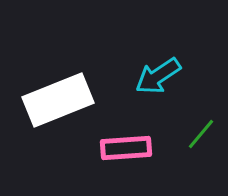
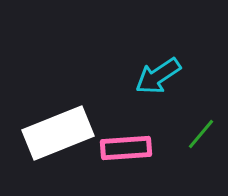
white rectangle: moved 33 px down
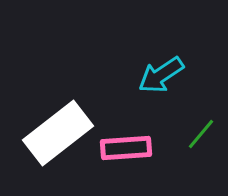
cyan arrow: moved 3 px right, 1 px up
white rectangle: rotated 16 degrees counterclockwise
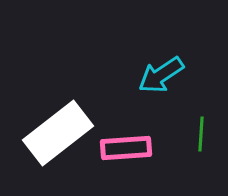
green line: rotated 36 degrees counterclockwise
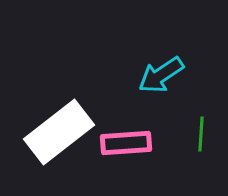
white rectangle: moved 1 px right, 1 px up
pink rectangle: moved 5 px up
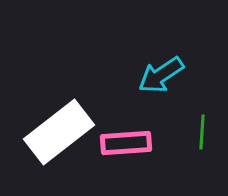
green line: moved 1 px right, 2 px up
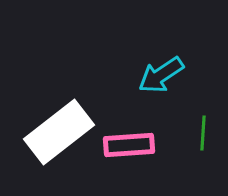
green line: moved 1 px right, 1 px down
pink rectangle: moved 3 px right, 2 px down
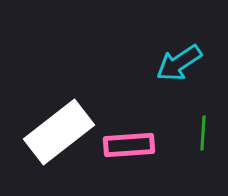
cyan arrow: moved 18 px right, 12 px up
